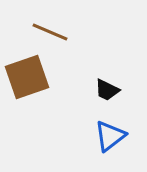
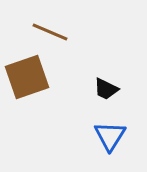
black trapezoid: moved 1 px left, 1 px up
blue triangle: rotated 20 degrees counterclockwise
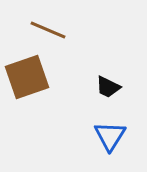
brown line: moved 2 px left, 2 px up
black trapezoid: moved 2 px right, 2 px up
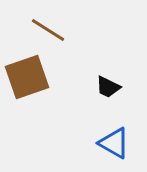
brown line: rotated 9 degrees clockwise
blue triangle: moved 4 px right, 7 px down; rotated 32 degrees counterclockwise
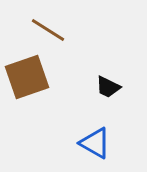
blue triangle: moved 19 px left
